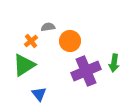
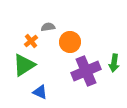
orange circle: moved 1 px down
blue triangle: moved 1 px right, 2 px up; rotated 28 degrees counterclockwise
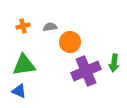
gray semicircle: moved 2 px right
orange cross: moved 8 px left, 15 px up; rotated 24 degrees clockwise
green triangle: rotated 25 degrees clockwise
blue triangle: moved 21 px left, 1 px up
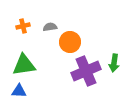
blue triangle: rotated 21 degrees counterclockwise
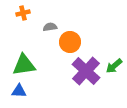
orange cross: moved 13 px up
green arrow: moved 3 px down; rotated 42 degrees clockwise
purple cross: rotated 24 degrees counterclockwise
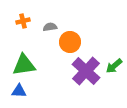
orange cross: moved 8 px down
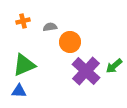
green triangle: rotated 15 degrees counterclockwise
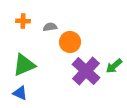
orange cross: rotated 16 degrees clockwise
blue triangle: moved 1 px right, 2 px down; rotated 21 degrees clockwise
